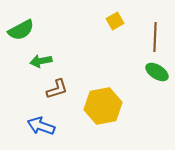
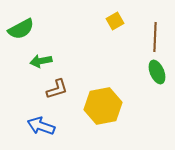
green semicircle: moved 1 px up
green ellipse: rotated 35 degrees clockwise
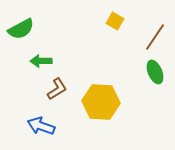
yellow square: rotated 30 degrees counterclockwise
brown line: rotated 32 degrees clockwise
green arrow: rotated 10 degrees clockwise
green ellipse: moved 2 px left
brown L-shape: rotated 15 degrees counterclockwise
yellow hexagon: moved 2 px left, 4 px up; rotated 15 degrees clockwise
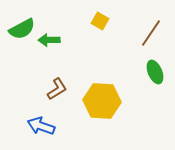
yellow square: moved 15 px left
green semicircle: moved 1 px right
brown line: moved 4 px left, 4 px up
green arrow: moved 8 px right, 21 px up
yellow hexagon: moved 1 px right, 1 px up
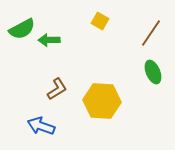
green ellipse: moved 2 px left
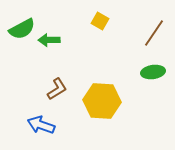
brown line: moved 3 px right
green ellipse: rotated 75 degrees counterclockwise
blue arrow: moved 1 px up
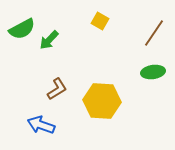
green arrow: rotated 45 degrees counterclockwise
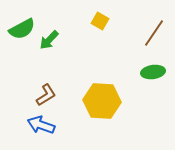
brown L-shape: moved 11 px left, 6 px down
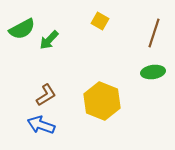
brown line: rotated 16 degrees counterclockwise
yellow hexagon: rotated 18 degrees clockwise
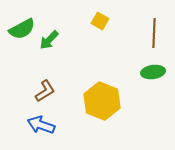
brown line: rotated 16 degrees counterclockwise
brown L-shape: moved 1 px left, 4 px up
